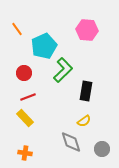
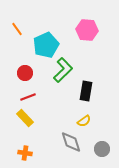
cyan pentagon: moved 2 px right, 1 px up
red circle: moved 1 px right
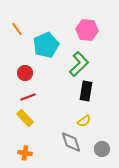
green L-shape: moved 16 px right, 6 px up
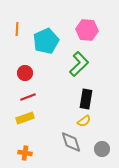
orange line: rotated 40 degrees clockwise
cyan pentagon: moved 4 px up
black rectangle: moved 8 px down
yellow rectangle: rotated 66 degrees counterclockwise
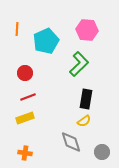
gray circle: moved 3 px down
